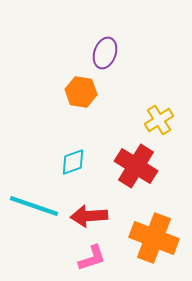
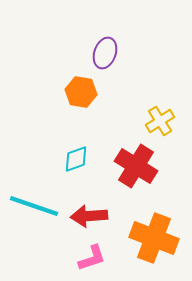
yellow cross: moved 1 px right, 1 px down
cyan diamond: moved 3 px right, 3 px up
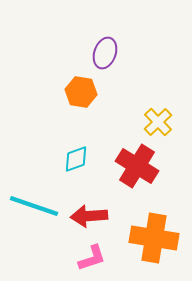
yellow cross: moved 2 px left, 1 px down; rotated 12 degrees counterclockwise
red cross: moved 1 px right
orange cross: rotated 12 degrees counterclockwise
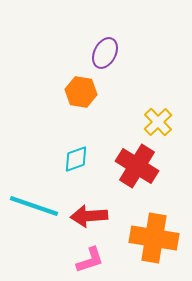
purple ellipse: rotated 8 degrees clockwise
pink L-shape: moved 2 px left, 2 px down
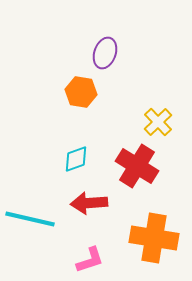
purple ellipse: rotated 8 degrees counterclockwise
cyan line: moved 4 px left, 13 px down; rotated 6 degrees counterclockwise
red arrow: moved 13 px up
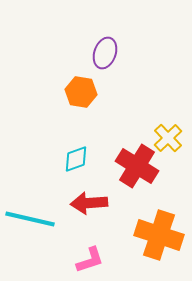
yellow cross: moved 10 px right, 16 px down
orange cross: moved 5 px right, 3 px up; rotated 9 degrees clockwise
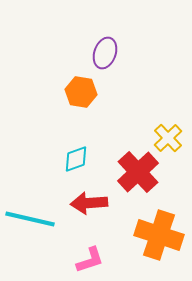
red cross: moved 1 px right, 6 px down; rotated 15 degrees clockwise
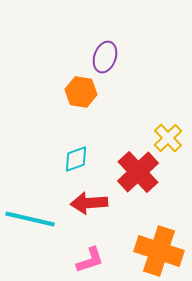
purple ellipse: moved 4 px down
orange cross: moved 16 px down
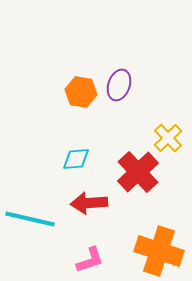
purple ellipse: moved 14 px right, 28 px down
cyan diamond: rotated 16 degrees clockwise
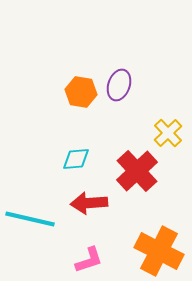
yellow cross: moved 5 px up
red cross: moved 1 px left, 1 px up
orange cross: rotated 9 degrees clockwise
pink L-shape: moved 1 px left
